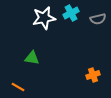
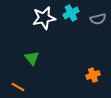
green triangle: rotated 42 degrees clockwise
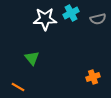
white star: moved 1 px right, 1 px down; rotated 10 degrees clockwise
orange cross: moved 2 px down
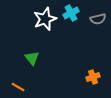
white star: rotated 20 degrees counterclockwise
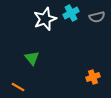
gray semicircle: moved 1 px left, 2 px up
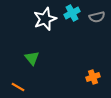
cyan cross: moved 1 px right
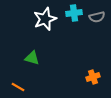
cyan cross: moved 2 px right; rotated 21 degrees clockwise
green triangle: rotated 35 degrees counterclockwise
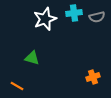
orange line: moved 1 px left, 1 px up
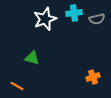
gray semicircle: moved 2 px down
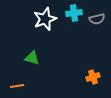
orange line: rotated 40 degrees counterclockwise
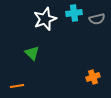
green triangle: moved 5 px up; rotated 28 degrees clockwise
